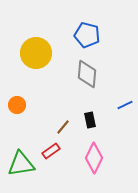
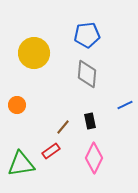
blue pentagon: rotated 20 degrees counterclockwise
yellow circle: moved 2 px left
black rectangle: moved 1 px down
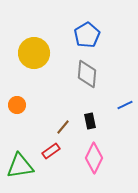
blue pentagon: rotated 25 degrees counterclockwise
green triangle: moved 1 px left, 2 px down
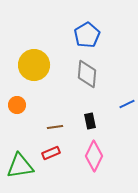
yellow circle: moved 12 px down
blue line: moved 2 px right, 1 px up
brown line: moved 8 px left; rotated 42 degrees clockwise
red rectangle: moved 2 px down; rotated 12 degrees clockwise
pink diamond: moved 2 px up
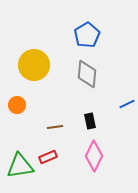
red rectangle: moved 3 px left, 4 px down
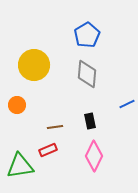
red rectangle: moved 7 px up
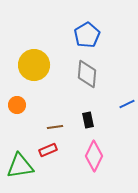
black rectangle: moved 2 px left, 1 px up
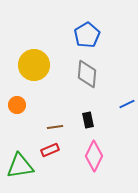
red rectangle: moved 2 px right
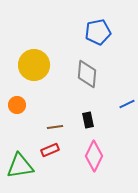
blue pentagon: moved 11 px right, 3 px up; rotated 20 degrees clockwise
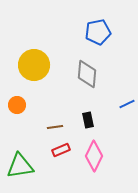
red rectangle: moved 11 px right
